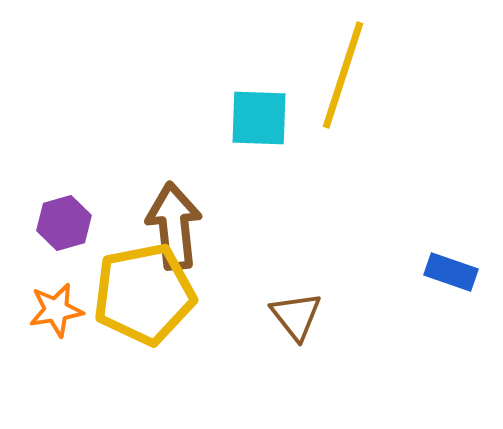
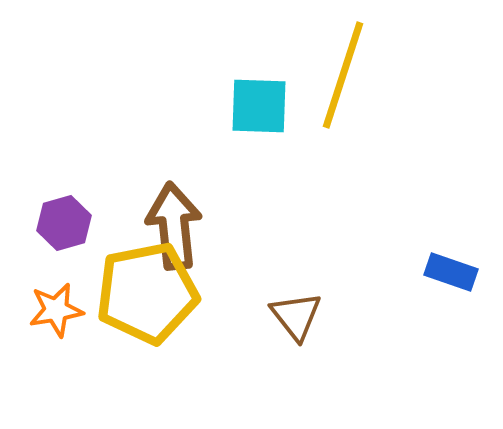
cyan square: moved 12 px up
yellow pentagon: moved 3 px right, 1 px up
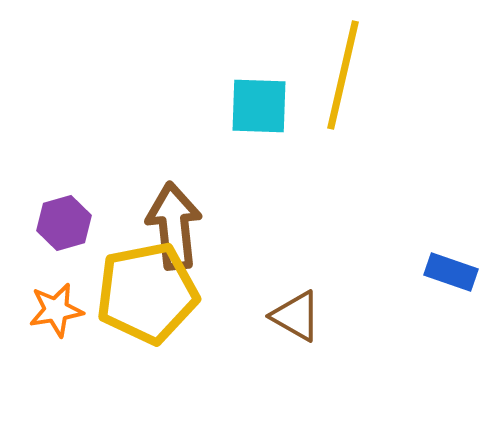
yellow line: rotated 5 degrees counterclockwise
brown triangle: rotated 22 degrees counterclockwise
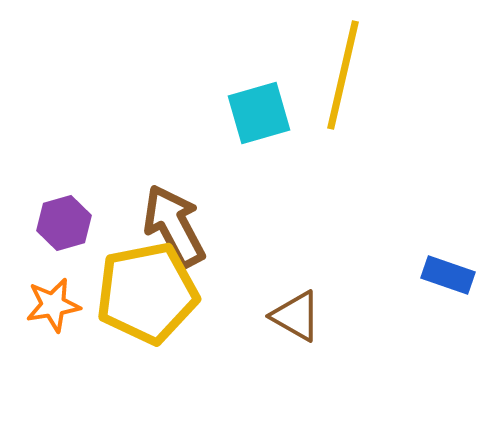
cyan square: moved 7 px down; rotated 18 degrees counterclockwise
brown arrow: rotated 22 degrees counterclockwise
blue rectangle: moved 3 px left, 3 px down
orange star: moved 3 px left, 5 px up
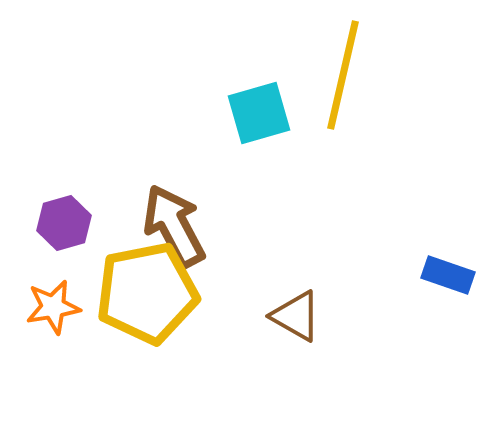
orange star: moved 2 px down
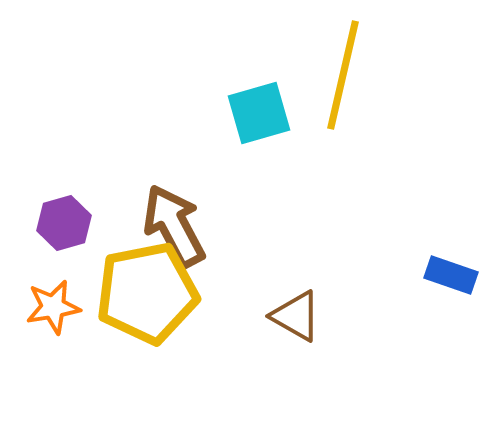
blue rectangle: moved 3 px right
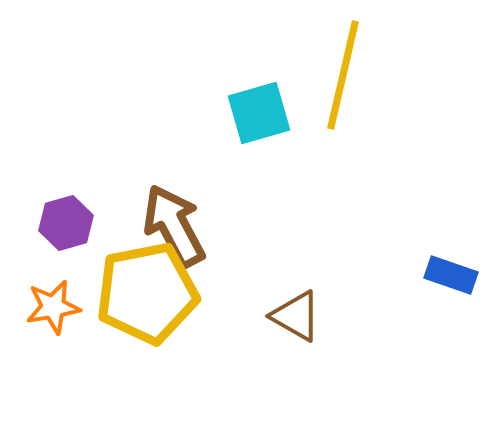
purple hexagon: moved 2 px right
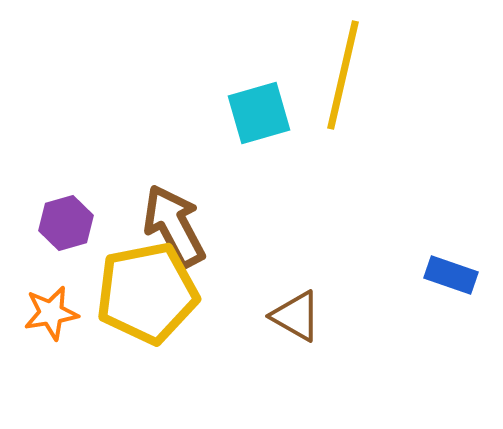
orange star: moved 2 px left, 6 px down
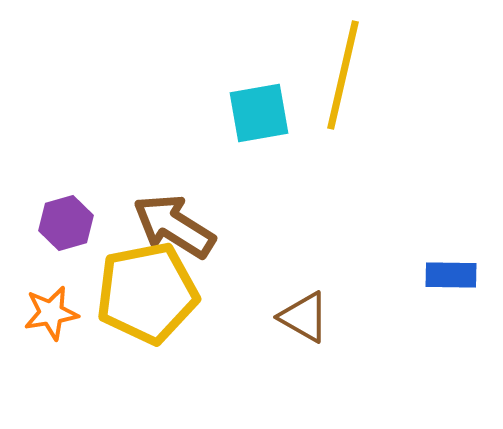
cyan square: rotated 6 degrees clockwise
brown arrow: rotated 30 degrees counterclockwise
blue rectangle: rotated 18 degrees counterclockwise
brown triangle: moved 8 px right, 1 px down
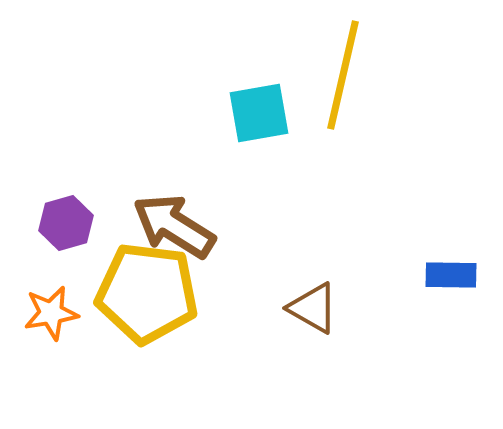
yellow pentagon: rotated 18 degrees clockwise
brown triangle: moved 9 px right, 9 px up
